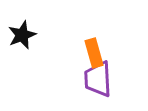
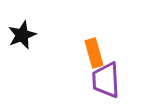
purple trapezoid: moved 8 px right, 1 px down
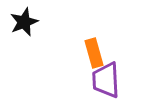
black star: moved 2 px right, 13 px up
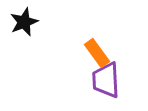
orange rectangle: moved 3 px right; rotated 20 degrees counterclockwise
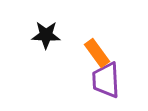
black star: moved 22 px right, 13 px down; rotated 24 degrees clockwise
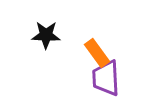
purple trapezoid: moved 2 px up
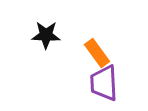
purple trapezoid: moved 2 px left, 5 px down
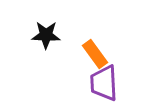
orange rectangle: moved 2 px left, 1 px down
